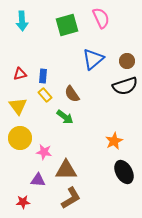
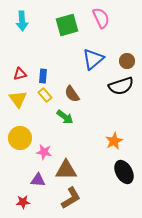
black semicircle: moved 4 px left
yellow triangle: moved 7 px up
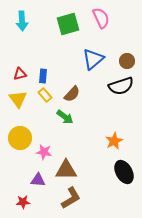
green square: moved 1 px right, 1 px up
brown semicircle: rotated 102 degrees counterclockwise
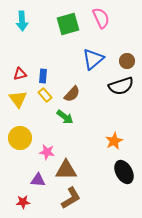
pink star: moved 3 px right
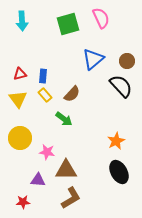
black semicircle: rotated 115 degrees counterclockwise
green arrow: moved 1 px left, 2 px down
orange star: moved 2 px right
black ellipse: moved 5 px left
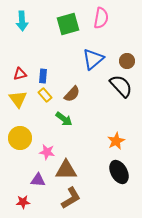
pink semicircle: rotated 35 degrees clockwise
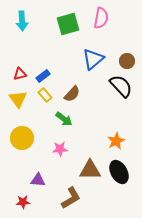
blue rectangle: rotated 48 degrees clockwise
yellow circle: moved 2 px right
pink star: moved 13 px right, 3 px up; rotated 14 degrees counterclockwise
brown triangle: moved 24 px right
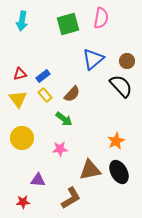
cyan arrow: rotated 12 degrees clockwise
brown triangle: rotated 10 degrees counterclockwise
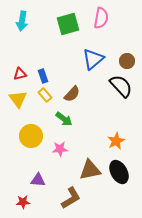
blue rectangle: rotated 72 degrees counterclockwise
yellow circle: moved 9 px right, 2 px up
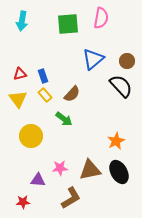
green square: rotated 10 degrees clockwise
pink star: moved 19 px down
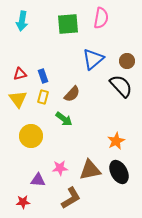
yellow rectangle: moved 2 px left, 2 px down; rotated 56 degrees clockwise
